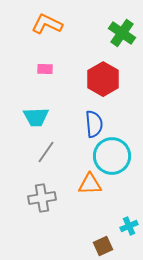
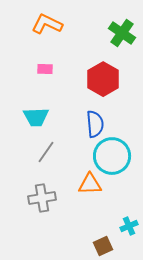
blue semicircle: moved 1 px right
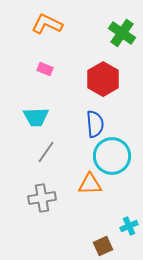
pink rectangle: rotated 21 degrees clockwise
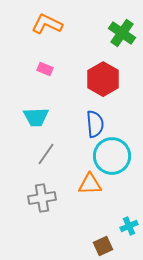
gray line: moved 2 px down
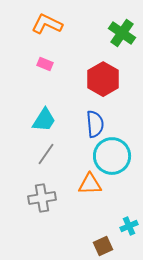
pink rectangle: moved 5 px up
cyan trapezoid: moved 8 px right, 3 px down; rotated 56 degrees counterclockwise
